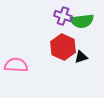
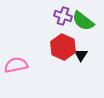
green semicircle: moved 1 px right; rotated 45 degrees clockwise
black triangle: moved 2 px up; rotated 40 degrees counterclockwise
pink semicircle: rotated 15 degrees counterclockwise
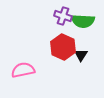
green semicircle: rotated 35 degrees counterclockwise
pink semicircle: moved 7 px right, 5 px down
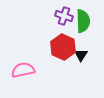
purple cross: moved 1 px right
green semicircle: rotated 95 degrees counterclockwise
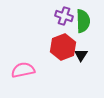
red hexagon: rotated 15 degrees clockwise
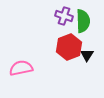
red hexagon: moved 6 px right
black triangle: moved 6 px right
pink semicircle: moved 2 px left, 2 px up
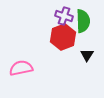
red hexagon: moved 6 px left, 10 px up
